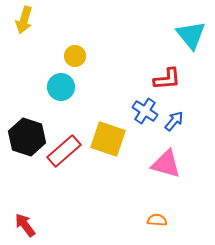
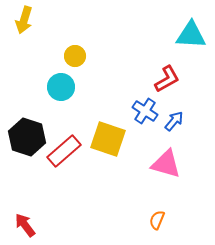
cyan triangle: rotated 48 degrees counterclockwise
red L-shape: rotated 24 degrees counterclockwise
orange semicircle: rotated 72 degrees counterclockwise
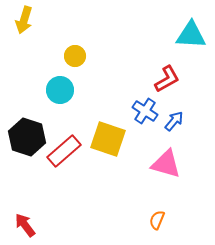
cyan circle: moved 1 px left, 3 px down
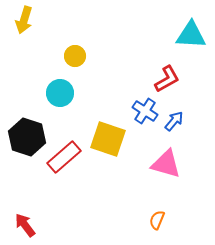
cyan circle: moved 3 px down
red rectangle: moved 6 px down
